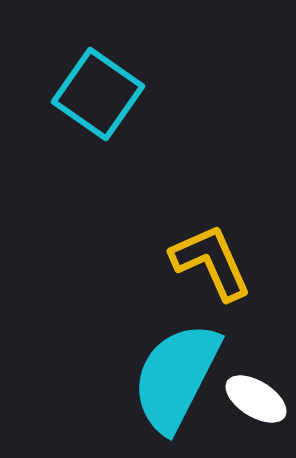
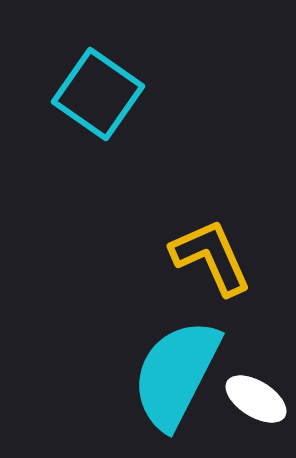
yellow L-shape: moved 5 px up
cyan semicircle: moved 3 px up
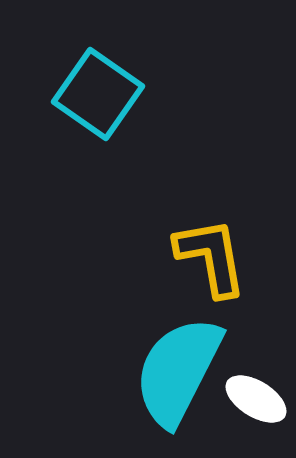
yellow L-shape: rotated 14 degrees clockwise
cyan semicircle: moved 2 px right, 3 px up
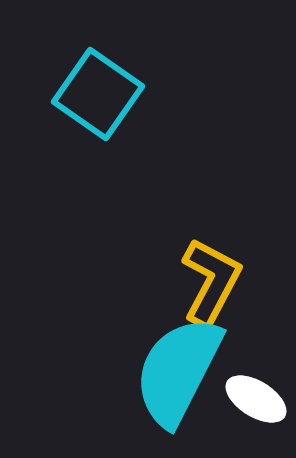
yellow L-shape: moved 25 px down; rotated 38 degrees clockwise
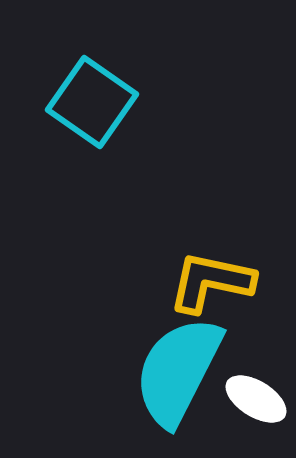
cyan square: moved 6 px left, 8 px down
yellow L-shape: rotated 106 degrees counterclockwise
